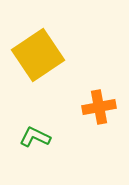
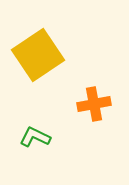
orange cross: moved 5 px left, 3 px up
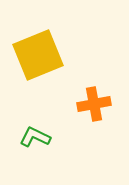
yellow square: rotated 12 degrees clockwise
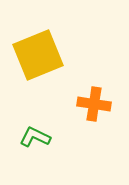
orange cross: rotated 20 degrees clockwise
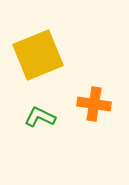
green L-shape: moved 5 px right, 20 px up
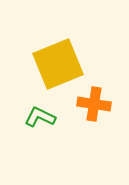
yellow square: moved 20 px right, 9 px down
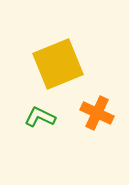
orange cross: moved 3 px right, 9 px down; rotated 16 degrees clockwise
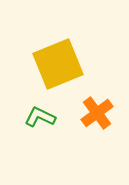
orange cross: rotated 28 degrees clockwise
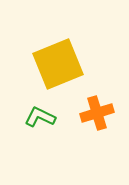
orange cross: rotated 20 degrees clockwise
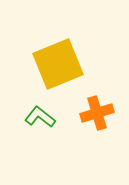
green L-shape: rotated 12 degrees clockwise
